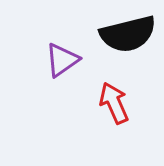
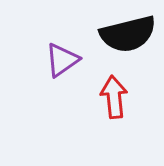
red arrow: moved 6 px up; rotated 18 degrees clockwise
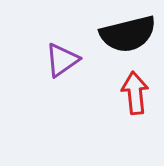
red arrow: moved 21 px right, 4 px up
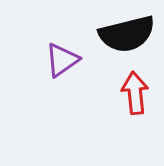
black semicircle: moved 1 px left
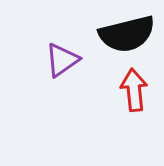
red arrow: moved 1 px left, 3 px up
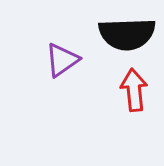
black semicircle: rotated 12 degrees clockwise
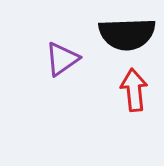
purple triangle: moved 1 px up
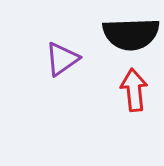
black semicircle: moved 4 px right
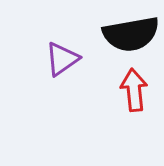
black semicircle: rotated 8 degrees counterclockwise
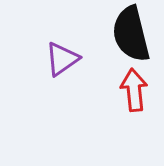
black semicircle: rotated 86 degrees clockwise
